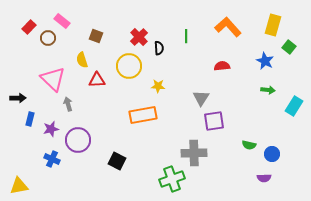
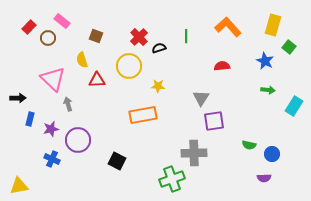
black semicircle: rotated 104 degrees counterclockwise
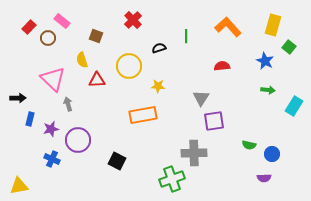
red cross: moved 6 px left, 17 px up
